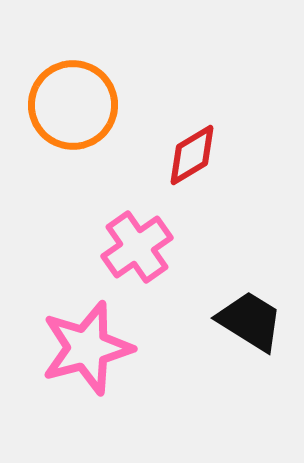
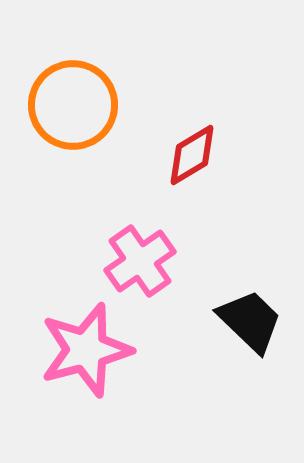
pink cross: moved 3 px right, 14 px down
black trapezoid: rotated 12 degrees clockwise
pink star: moved 1 px left, 2 px down
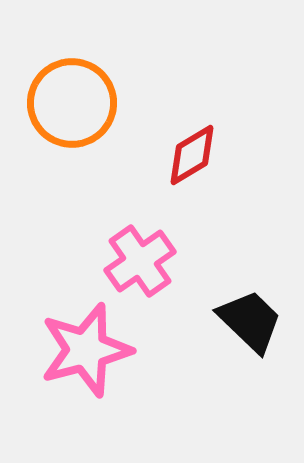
orange circle: moved 1 px left, 2 px up
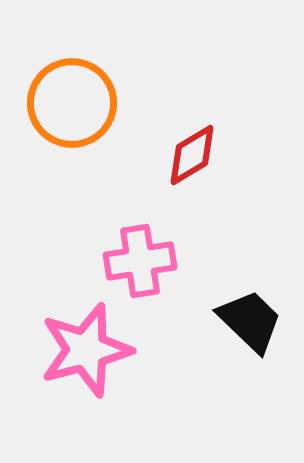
pink cross: rotated 26 degrees clockwise
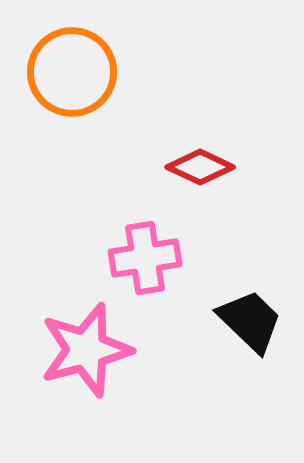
orange circle: moved 31 px up
red diamond: moved 8 px right, 12 px down; rotated 56 degrees clockwise
pink cross: moved 5 px right, 3 px up
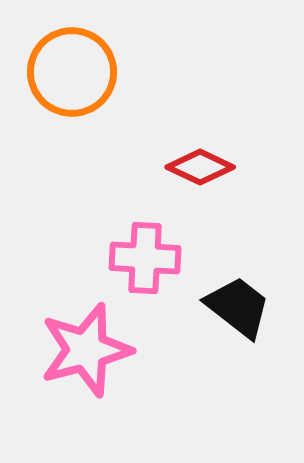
pink cross: rotated 12 degrees clockwise
black trapezoid: moved 12 px left, 14 px up; rotated 6 degrees counterclockwise
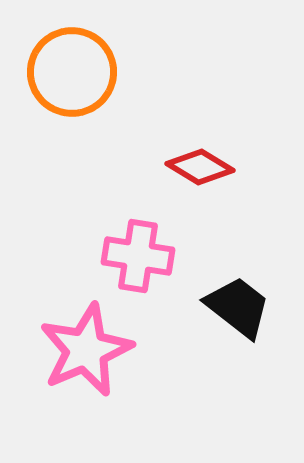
red diamond: rotated 6 degrees clockwise
pink cross: moved 7 px left, 2 px up; rotated 6 degrees clockwise
pink star: rotated 8 degrees counterclockwise
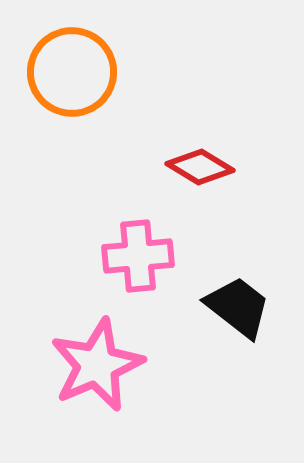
pink cross: rotated 14 degrees counterclockwise
pink star: moved 11 px right, 15 px down
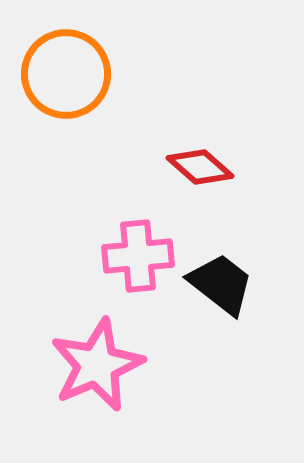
orange circle: moved 6 px left, 2 px down
red diamond: rotated 10 degrees clockwise
black trapezoid: moved 17 px left, 23 px up
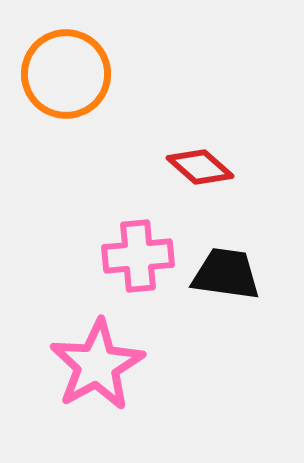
black trapezoid: moved 5 px right, 10 px up; rotated 30 degrees counterclockwise
pink star: rotated 6 degrees counterclockwise
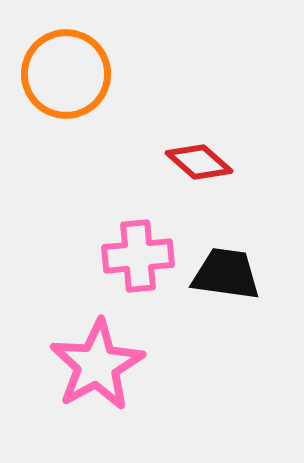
red diamond: moved 1 px left, 5 px up
